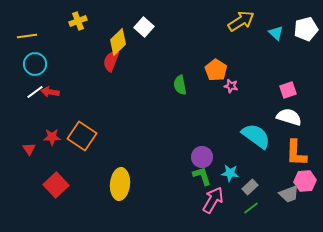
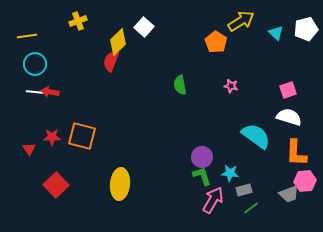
orange pentagon: moved 28 px up
white line: rotated 42 degrees clockwise
orange square: rotated 20 degrees counterclockwise
gray rectangle: moved 6 px left, 3 px down; rotated 28 degrees clockwise
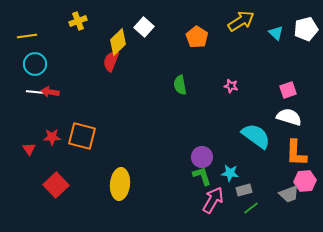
orange pentagon: moved 19 px left, 5 px up
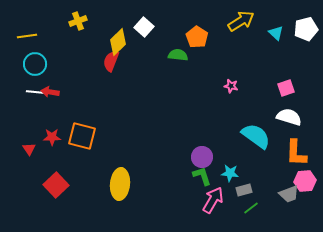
green semicircle: moved 2 px left, 30 px up; rotated 108 degrees clockwise
pink square: moved 2 px left, 2 px up
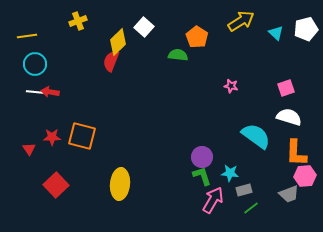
pink hexagon: moved 5 px up
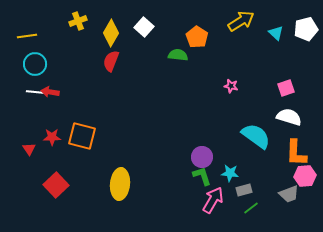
yellow diamond: moved 7 px left, 9 px up; rotated 16 degrees counterclockwise
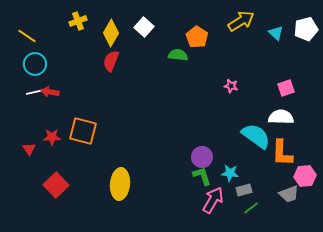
yellow line: rotated 42 degrees clockwise
white line: rotated 18 degrees counterclockwise
white semicircle: moved 8 px left; rotated 15 degrees counterclockwise
orange square: moved 1 px right, 5 px up
orange L-shape: moved 14 px left
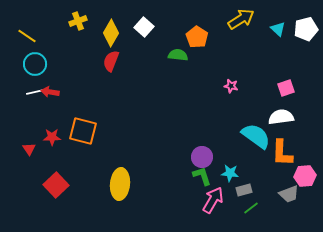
yellow arrow: moved 2 px up
cyan triangle: moved 2 px right, 4 px up
white semicircle: rotated 10 degrees counterclockwise
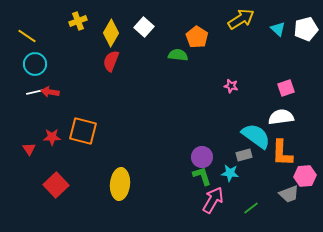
gray rectangle: moved 35 px up
